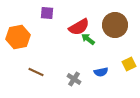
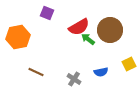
purple square: rotated 16 degrees clockwise
brown circle: moved 5 px left, 5 px down
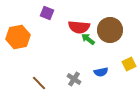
red semicircle: rotated 35 degrees clockwise
brown line: moved 3 px right, 11 px down; rotated 21 degrees clockwise
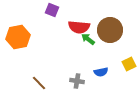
purple square: moved 5 px right, 3 px up
gray cross: moved 3 px right, 2 px down; rotated 24 degrees counterclockwise
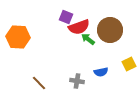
purple square: moved 14 px right, 7 px down
red semicircle: rotated 25 degrees counterclockwise
orange hexagon: rotated 15 degrees clockwise
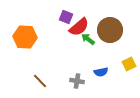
red semicircle: rotated 20 degrees counterclockwise
orange hexagon: moved 7 px right
brown line: moved 1 px right, 2 px up
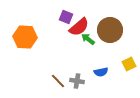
brown line: moved 18 px right
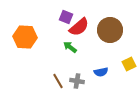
green arrow: moved 18 px left, 8 px down
brown line: rotated 14 degrees clockwise
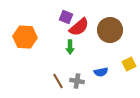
green arrow: rotated 128 degrees counterclockwise
